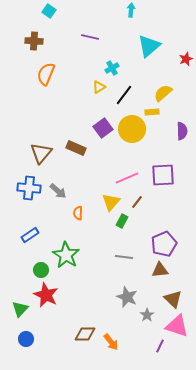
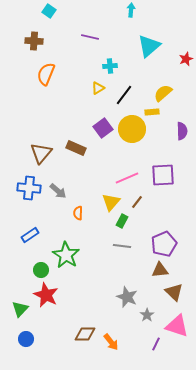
cyan cross at (112, 68): moved 2 px left, 2 px up; rotated 24 degrees clockwise
yellow triangle at (99, 87): moved 1 px left, 1 px down
gray line at (124, 257): moved 2 px left, 11 px up
brown triangle at (173, 299): moved 1 px right, 7 px up
purple line at (160, 346): moved 4 px left, 2 px up
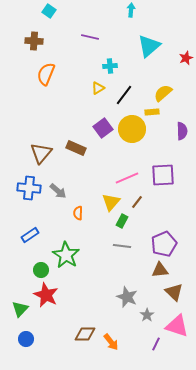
red star at (186, 59): moved 1 px up
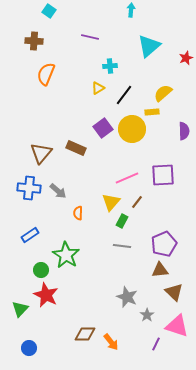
purple semicircle at (182, 131): moved 2 px right
blue circle at (26, 339): moved 3 px right, 9 px down
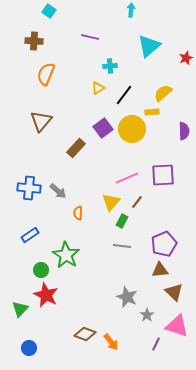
brown rectangle at (76, 148): rotated 72 degrees counterclockwise
brown triangle at (41, 153): moved 32 px up
brown diamond at (85, 334): rotated 20 degrees clockwise
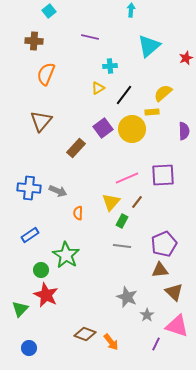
cyan square at (49, 11): rotated 16 degrees clockwise
gray arrow at (58, 191): rotated 18 degrees counterclockwise
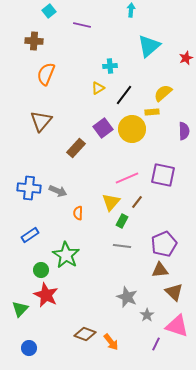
purple line at (90, 37): moved 8 px left, 12 px up
purple square at (163, 175): rotated 15 degrees clockwise
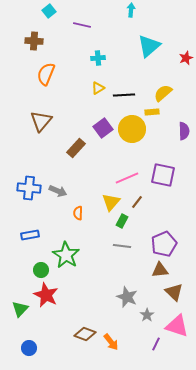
cyan cross at (110, 66): moved 12 px left, 8 px up
black line at (124, 95): rotated 50 degrees clockwise
blue rectangle at (30, 235): rotated 24 degrees clockwise
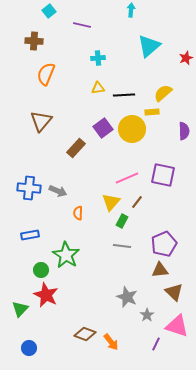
yellow triangle at (98, 88): rotated 24 degrees clockwise
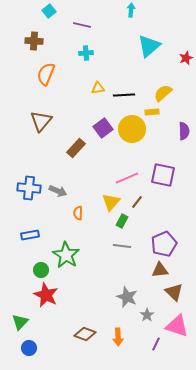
cyan cross at (98, 58): moved 12 px left, 5 px up
green triangle at (20, 309): moved 13 px down
orange arrow at (111, 342): moved 7 px right, 5 px up; rotated 36 degrees clockwise
